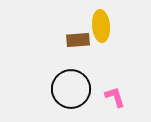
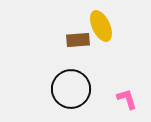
yellow ellipse: rotated 20 degrees counterclockwise
pink L-shape: moved 12 px right, 2 px down
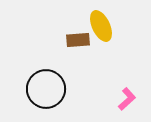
black circle: moved 25 px left
pink L-shape: rotated 65 degrees clockwise
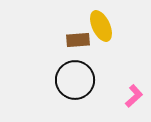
black circle: moved 29 px right, 9 px up
pink L-shape: moved 7 px right, 3 px up
